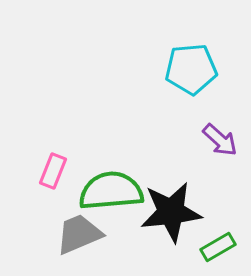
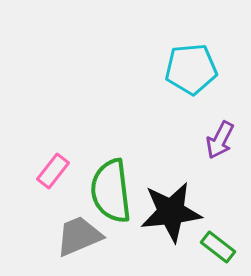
purple arrow: rotated 75 degrees clockwise
pink rectangle: rotated 16 degrees clockwise
green semicircle: rotated 92 degrees counterclockwise
gray trapezoid: moved 2 px down
green rectangle: rotated 68 degrees clockwise
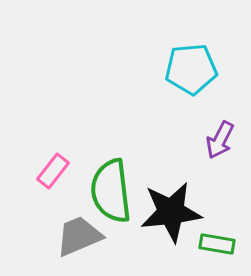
green rectangle: moved 1 px left, 3 px up; rotated 28 degrees counterclockwise
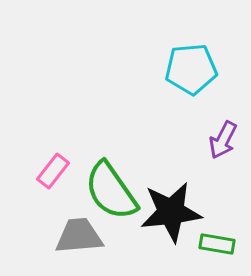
purple arrow: moved 3 px right
green semicircle: rotated 28 degrees counterclockwise
gray trapezoid: rotated 18 degrees clockwise
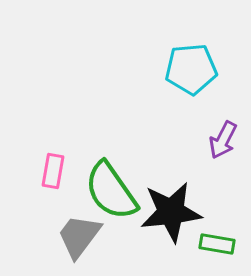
pink rectangle: rotated 28 degrees counterclockwise
gray trapezoid: rotated 48 degrees counterclockwise
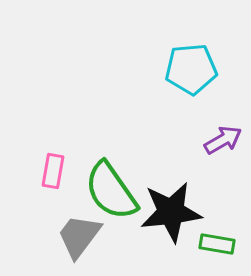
purple arrow: rotated 147 degrees counterclockwise
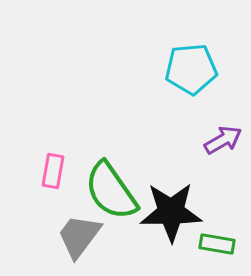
black star: rotated 6 degrees clockwise
